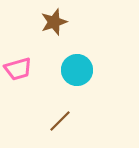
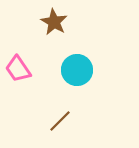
brown star: rotated 24 degrees counterclockwise
pink trapezoid: rotated 72 degrees clockwise
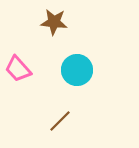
brown star: rotated 24 degrees counterclockwise
pink trapezoid: rotated 8 degrees counterclockwise
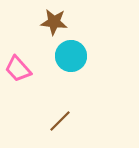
cyan circle: moved 6 px left, 14 px up
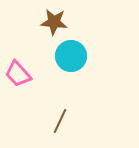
pink trapezoid: moved 5 px down
brown line: rotated 20 degrees counterclockwise
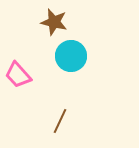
brown star: rotated 8 degrees clockwise
pink trapezoid: moved 1 px down
